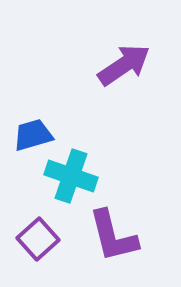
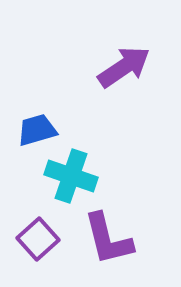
purple arrow: moved 2 px down
blue trapezoid: moved 4 px right, 5 px up
purple L-shape: moved 5 px left, 3 px down
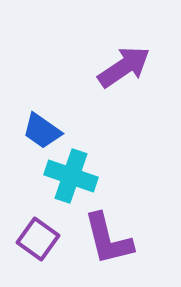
blue trapezoid: moved 5 px right, 1 px down; rotated 129 degrees counterclockwise
purple square: rotated 12 degrees counterclockwise
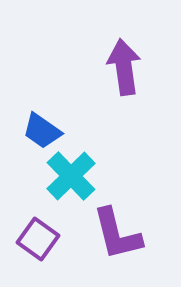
purple arrow: rotated 64 degrees counterclockwise
cyan cross: rotated 27 degrees clockwise
purple L-shape: moved 9 px right, 5 px up
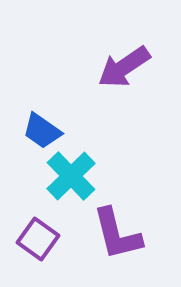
purple arrow: rotated 116 degrees counterclockwise
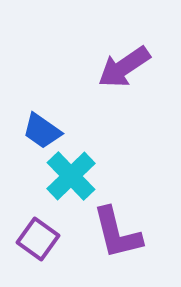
purple L-shape: moved 1 px up
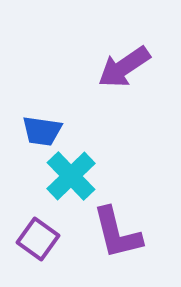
blue trapezoid: rotated 27 degrees counterclockwise
